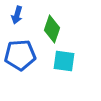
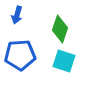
green diamond: moved 8 px right
cyan square: rotated 10 degrees clockwise
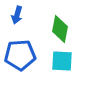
green diamond: rotated 8 degrees counterclockwise
cyan square: moved 2 px left; rotated 15 degrees counterclockwise
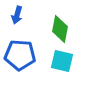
blue pentagon: rotated 8 degrees clockwise
cyan square: rotated 10 degrees clockwise
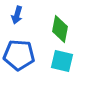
blue pentagon: moved 1 px left
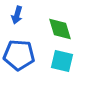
green diamond: rotated 28 degrees counterclockwise
